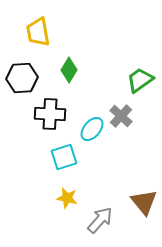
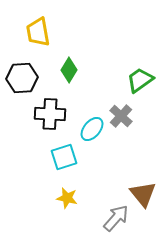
brown triangle: moved 1 px left, 8 px up
gray arrow: moved 16 px right, 2 px up
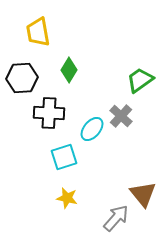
black cross: moved 1 px left, 1 px up
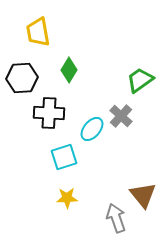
brown triangle: moved 1 px down
yellow star: rotated 15 degrees counterclockwise
gray arrow: rotated 60 degrees counterclockwise
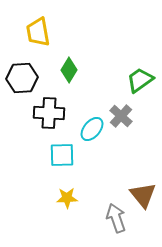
cyan square: moved 2 px left, 2 px up; rotated 16 degrees clockwise
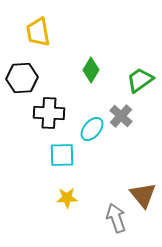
green diamond: moved 22 px right
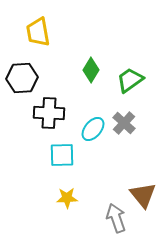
green trapezoid: moved 10 px left
gray cross: moved 3 px right, 7 px down
cyan ellipse: moved 1 px right
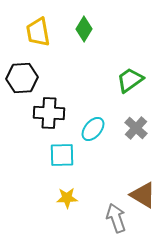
green diamond: moved 7 px left, 41 px up
gray cross: moved 12 px right, 5 px down
brown triangle: rotated 20 degrees counterclockwise
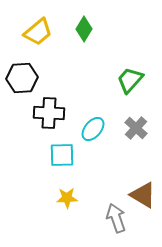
yellow trapezoid: rotated 120 degrees counterclockwise
green trapezoid: rotated 12 degrees counterclockwise
